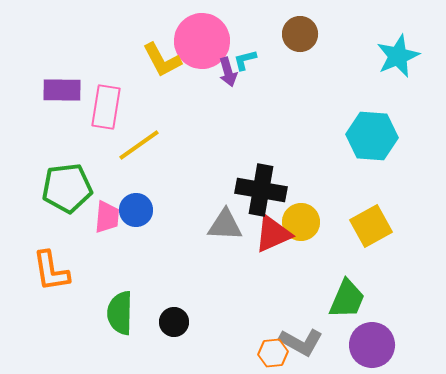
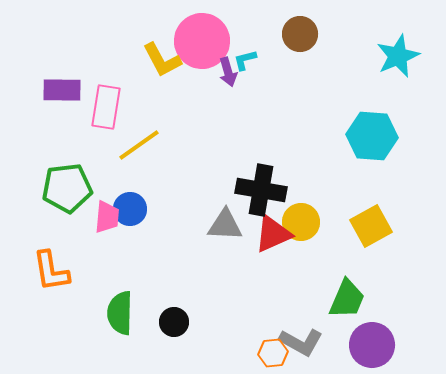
blue circle: moved 6 px left, 1 px up
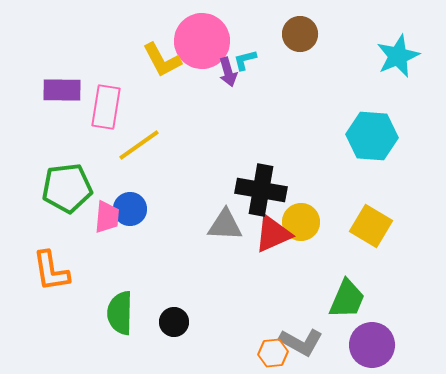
yellow square: rotated 30 degrees counterclockwise
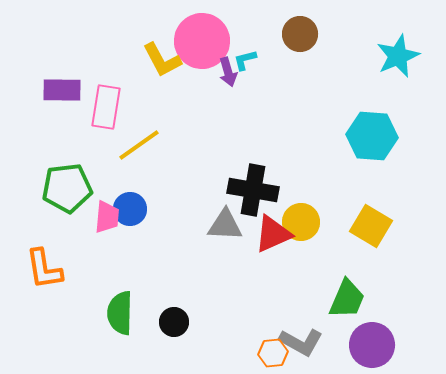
black cross: moved 8 px left
orange L-shape: moved 7 px left, 2 px up
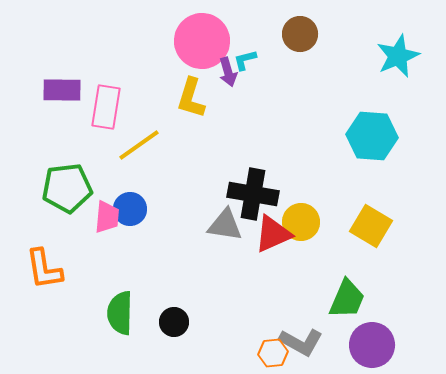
yellow L-shape: moved 29 px right, 38 px down; rotated 45 degrees clockwise
black cross: moved 4 px down
gray triangle: rotated 6 degrees clockwise
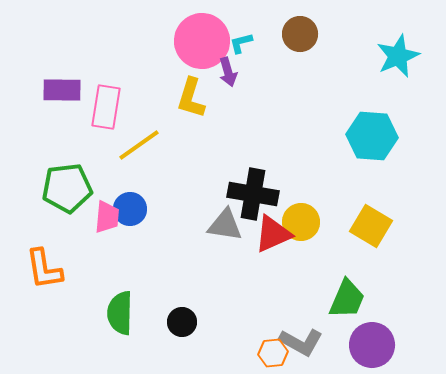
cyan L-shape: moved 4 px left, 17 px up
black circle: moved 8 px right
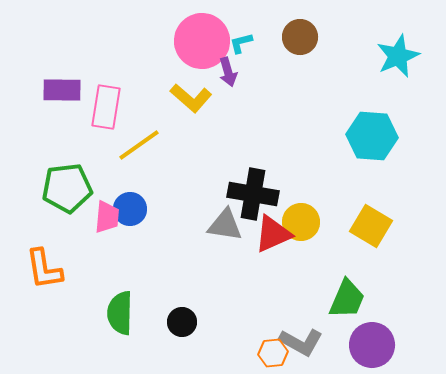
brown circle: moved 3 px down
yellow L-shape: rotated 66 degrees counterclockwise
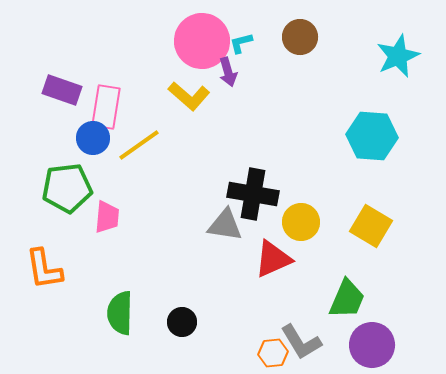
purple rectangle: rotated 18 degrees clockwise
yellow L-shape: moved 2 px left, 2 px up
blue circle: moved 37 px left, 71 px up
red triangle: moved 25 px down
gray L-shape: rotated 30 degrees clockwise
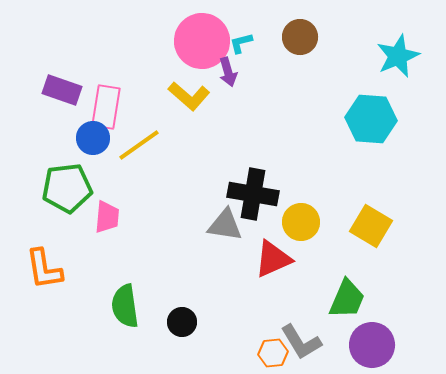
cyan hexagon: moved 1 px left, 17 px up
green semicircle: moved 5 px right, 7 px up; rotated 9 degrees counterclockwise
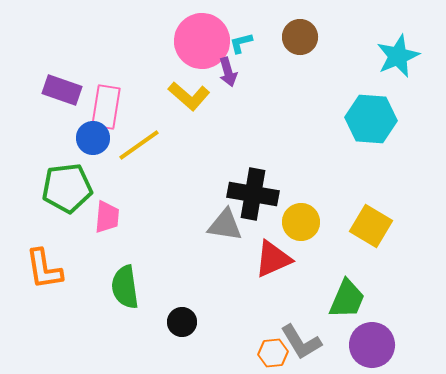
green semicircle: moved 19 px up
